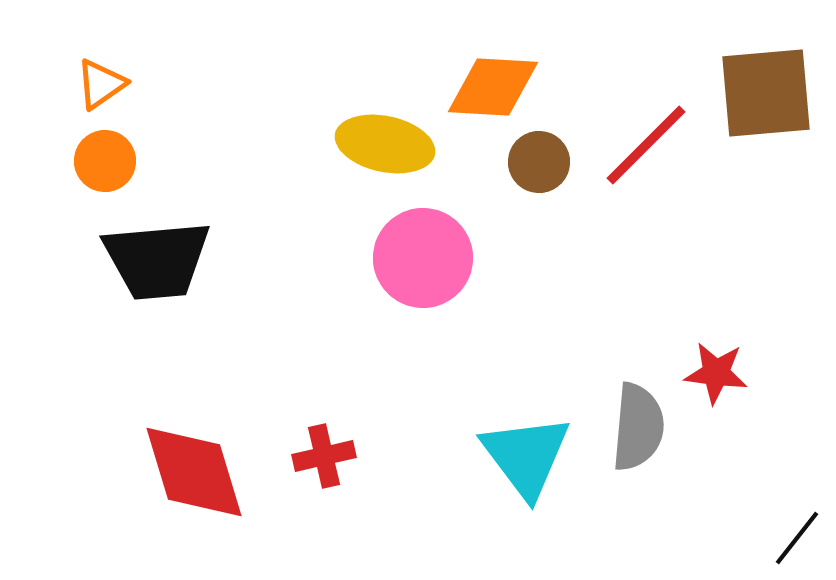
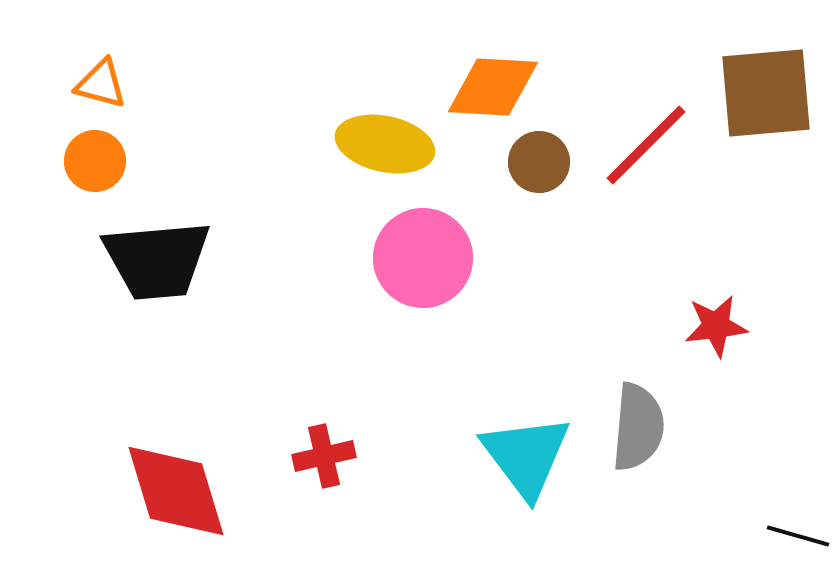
orange triangle: rotated 50 degrees clockwise
orange circle: moved 10 px left
red star: moved 47 px up; rotated 14 degrees counterclockwise
red diamond: moved 18 px left, 19 px down
black line: moved 1 px right, 2 px up; rotated 68 degrees clockwise
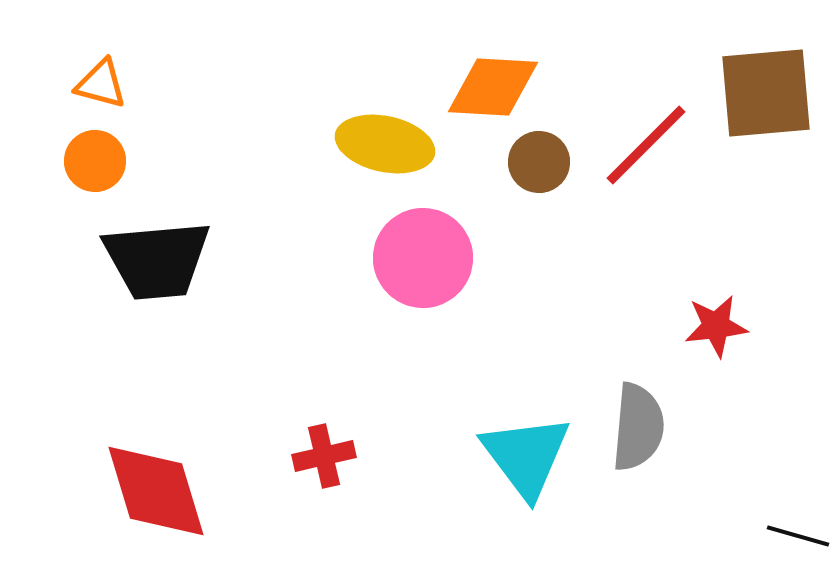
red diamond: moved 20 px left
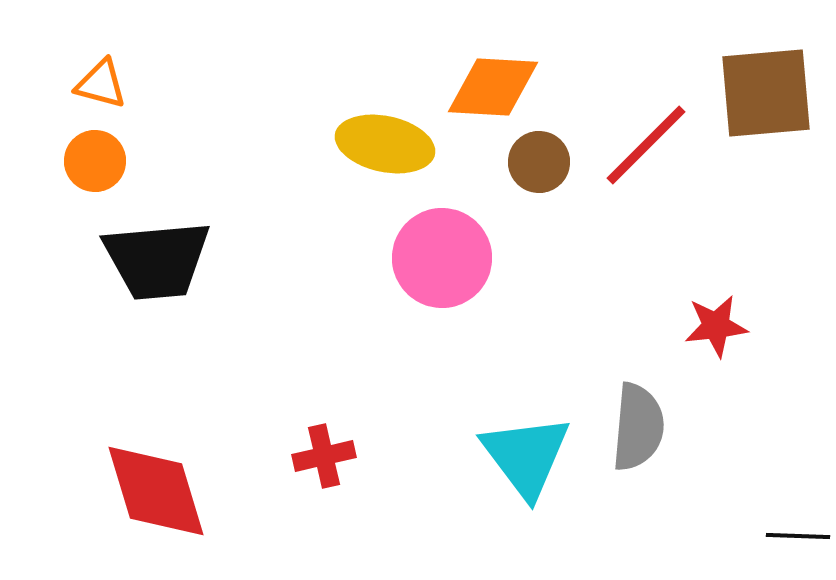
pink circle: moved 19 px right
black line: rotated 14 degrees counterclockwise
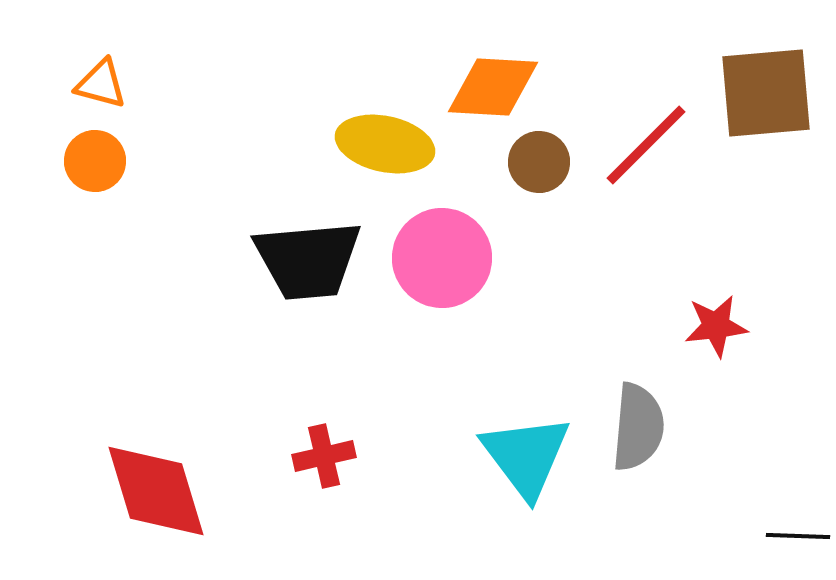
black trapezoid: moved 151 px right
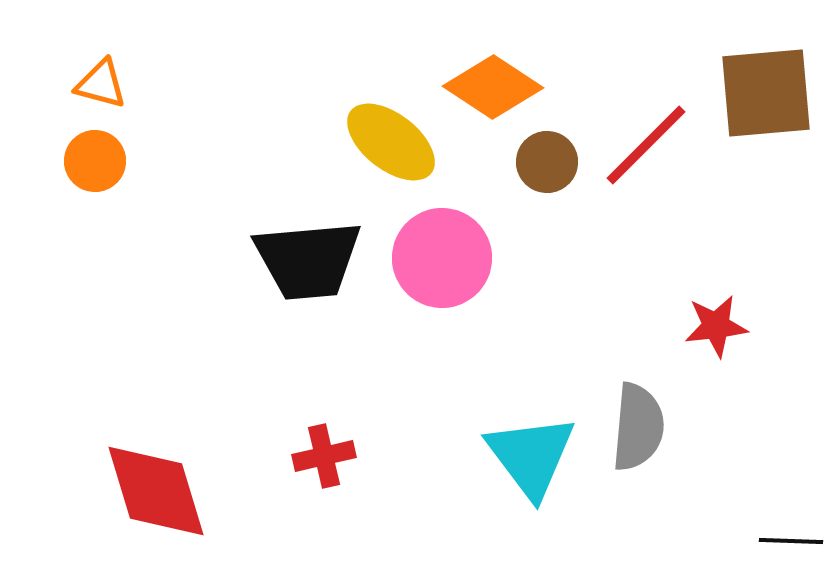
orange diamond: rotated 30 degrees clockwise
yellow ellipse: moved 6 px right, 2 px up; rotated 26 degrees clockwise
brown circle: moved 8 px right
cyan triangle: moved 5 px right
black line: moved 7 px left, 5 px down
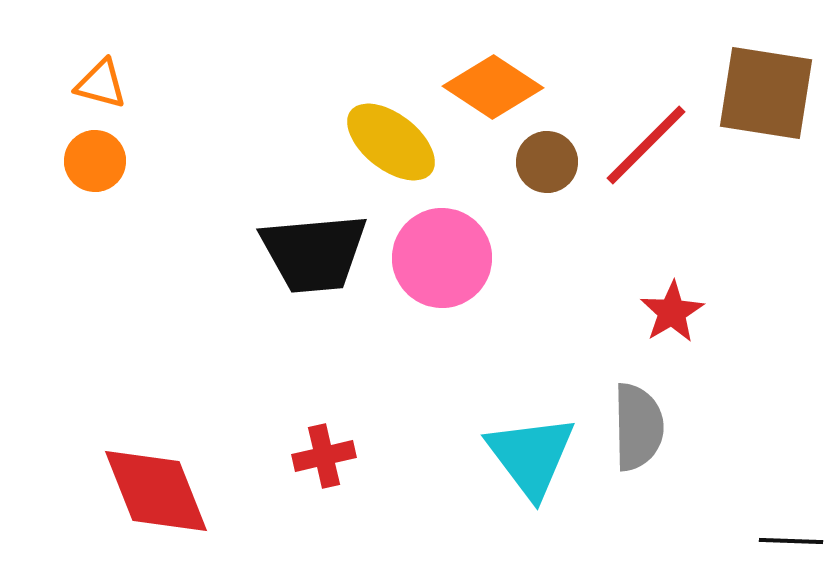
brown square: rotated 14 degrees clockwise
black trapezoid: moved 6 px right, 7 px up
red star: moved 44 px left, 14 px up; rotated 24 degrees counterclockwise
gray semicircle: rotated 6 degrees counterclockwise
red diamond: rotated 5 degrees counterclockwise
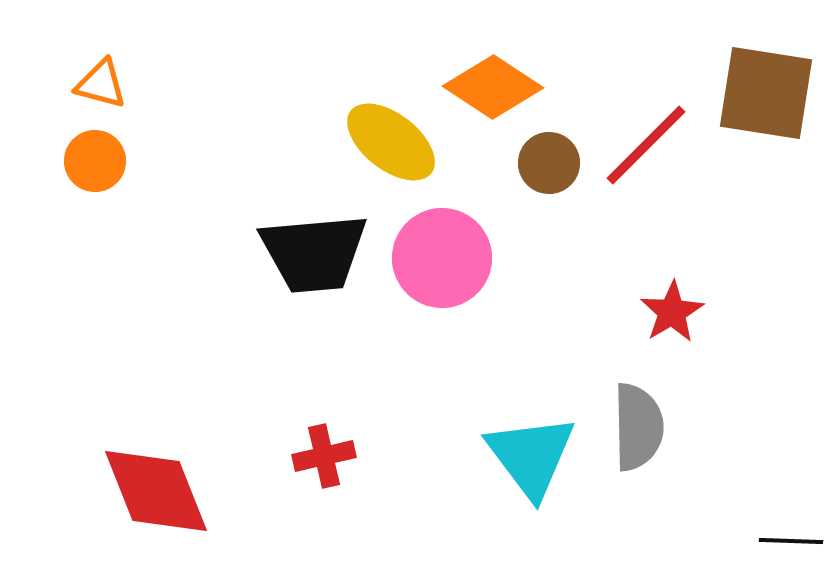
brown circle: moved 2 px right, 1 px down
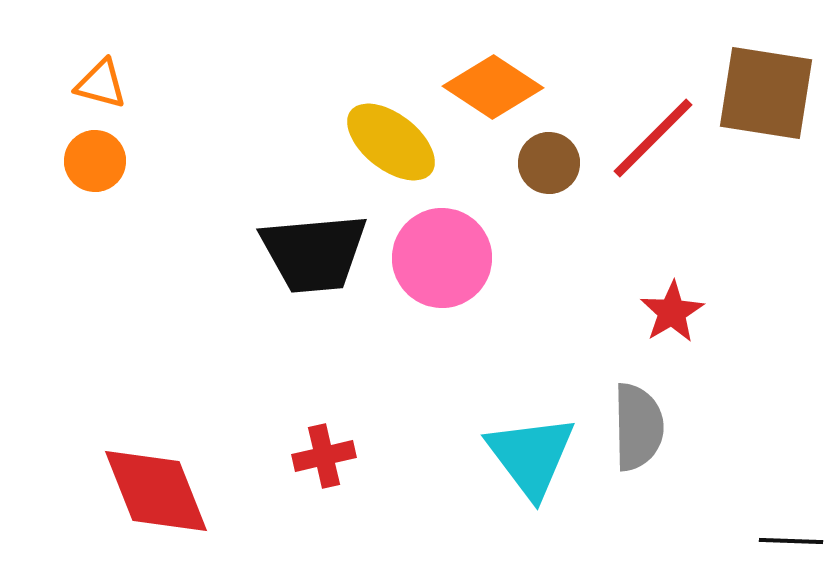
red line: moved 7 px right, 7 px up
